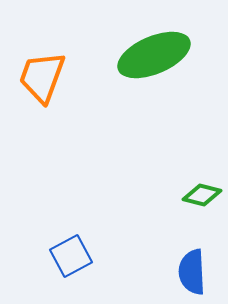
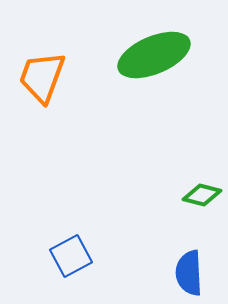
blue semicircle: moved 3 px left, 1 px down
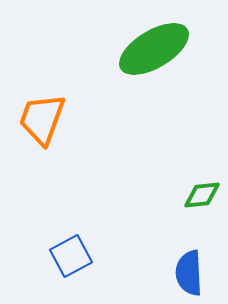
green ellipse: moved 6 px up; rotated 8 degrees counterclockwise
orange trapezoid: moved 42 px down
green diamond: rotated 21 degrees counterclockwise
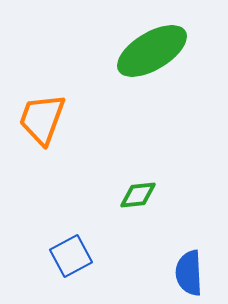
green ellipse: moved 2 px left, 2 px down
green diamond: moved 64 px left
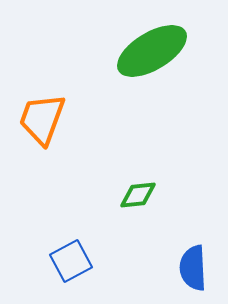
blue square: moved 5 px down
blue semicircle: moved 4 px right, 5 px up
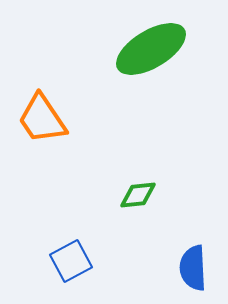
green ellipse: moved 1 px left, 2 px up
orange trapezoid: rotated 54 degrees counterclockwise
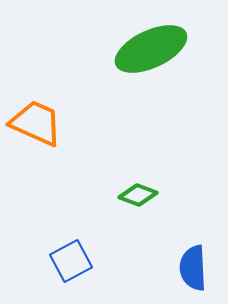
green ellipse: rotated 6 degrees clockwise
orange trapezoid: moved 6 px left, 4 px down; rotated 148 degrees clockwise
green diamond: rotated 27 degrees clockwise
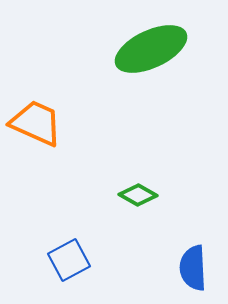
green diamond: rotated 9 degrees clockwise
blue square: moved 2 px left, 1 px up
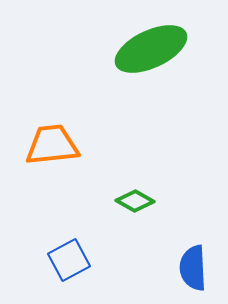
orange trapezoid: moved 16 px right, 22 px down; rotated 30 degrees counterclockwise
green diamond: moved 3 px left, 6 px down
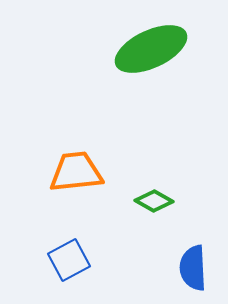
orange trapezoid: moved 24 px right, 27 px down
green diamond: moved 19 px right
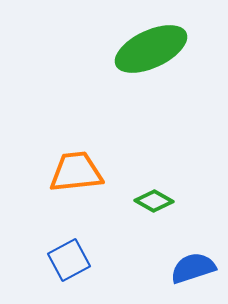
blue semicircle: rotated 75 degrees clockwise
